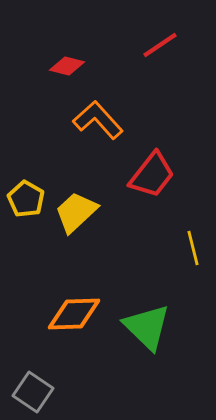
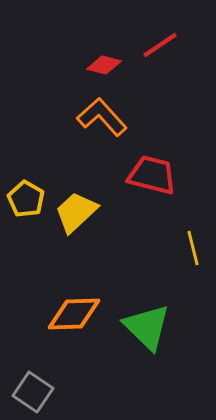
red diamond: moved 37 px right, 1 px up
orange L-shape: moved 4 px right, 3 px up
red trapezoid: rotated 114 degrees counterclockwise
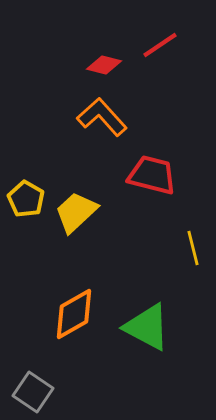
orange diamond: rotated 28 degrees counterclockwise
green triangle: rotated 16 degrees counterclockwise
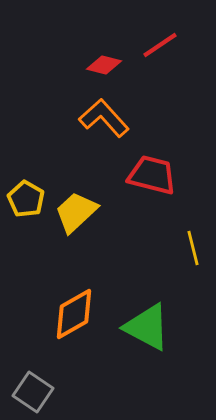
orange L-shape: moved 2 px right, 1 px down
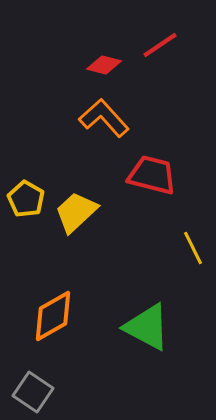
yellow line: rotated 12 degrees counterclockwise
orange diamond: moved 21 px left, 2 px down
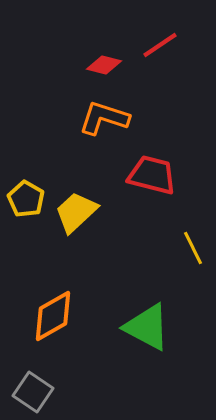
orange L-shape: rotated 30 degrees counterclockwise
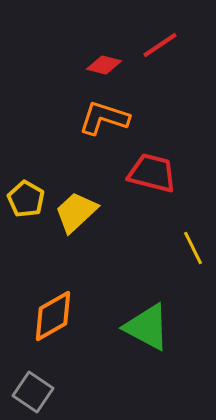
red trapezoid: moved 2 px up
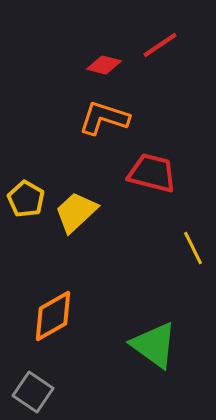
green triangle: moved 7 px right, 18 px down; rotated 8 degrees clockwise
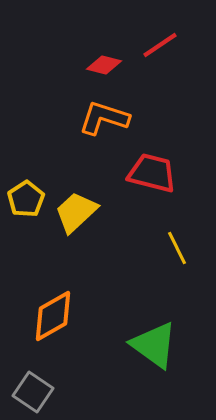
yellow pentagon: rotated 9 degrees clockwise
yellow line: moved 16 px left
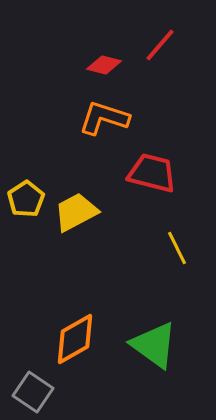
red line: rotated 15 degrees counterclockwise
yellow trapezoid: rotated 15 degrees clockwise
orange diamond: moved 22 px right, 23 px down
